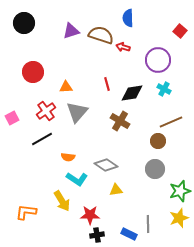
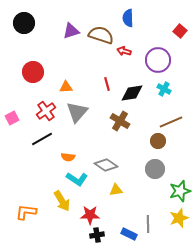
red arrow: moved 1 px right, 4 px down
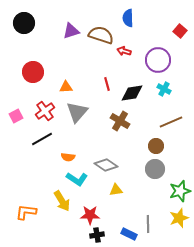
red cross: moved 1 px left
pink square: moved 4 px right, 2 px up
brown circle: moved 2 px left, 5 px down
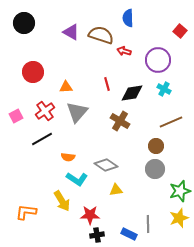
purple triangle: moved 1 px down; rotated 48 degrees clockwise
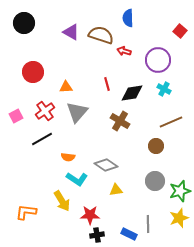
gray circle: moved 12 px down
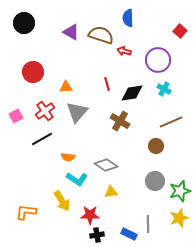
yellow triangle: moved 5 px left, 2 px down
